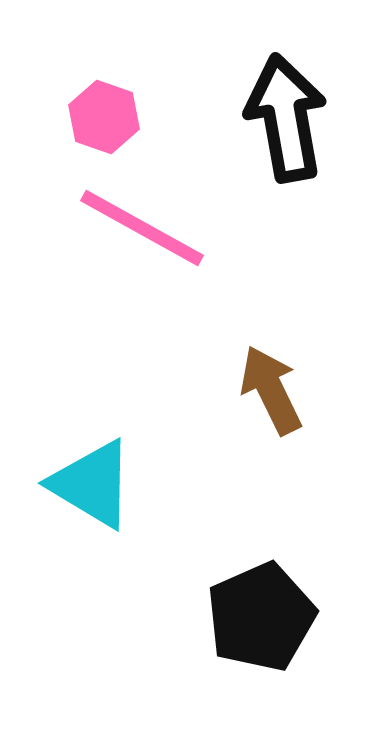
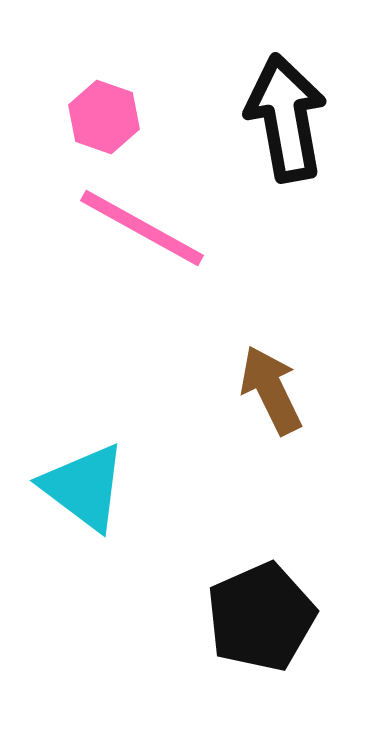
cyan triangle: moved 8 px left, 3 px down; rotated 6 degrees clockwise
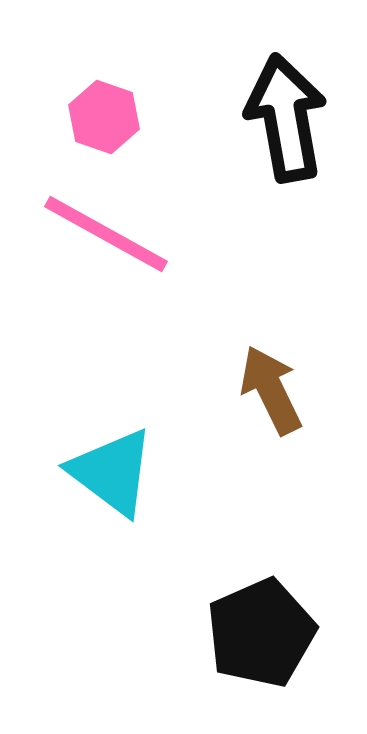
pink line: moved 36 px left, 6 px down
cyan triangle: moved 28 px right, 15 px up
black pentagon: moved 16 px down
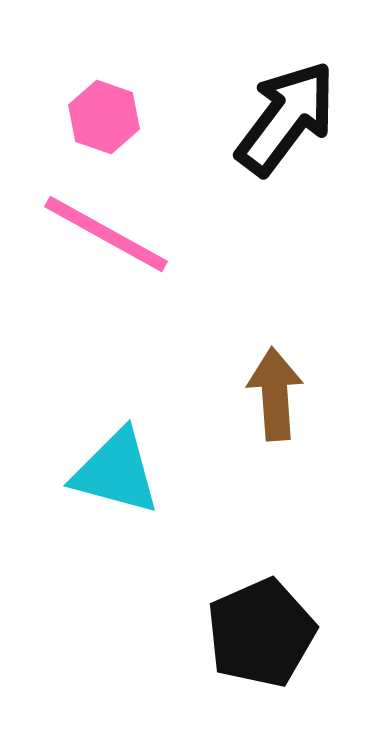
black arrow: rotated 47 degrees clockwise
brown arrow: moved 4 px right, 4 px down; rotated 22 degrees clockwise
cyan triangle: moved 4 px right; rotated 22 degrees counterclockwise
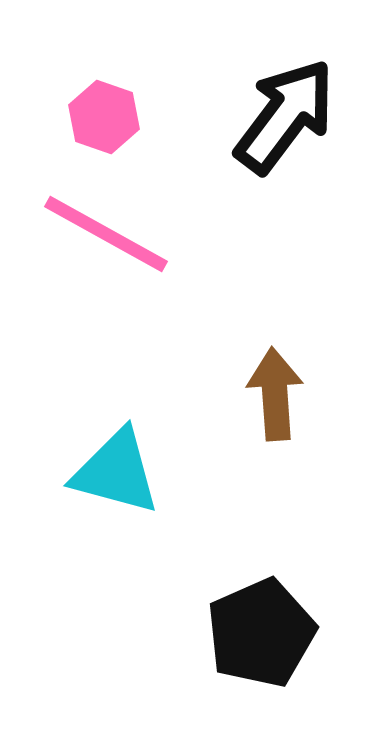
black arrow: moved 1 px left, 2 px up
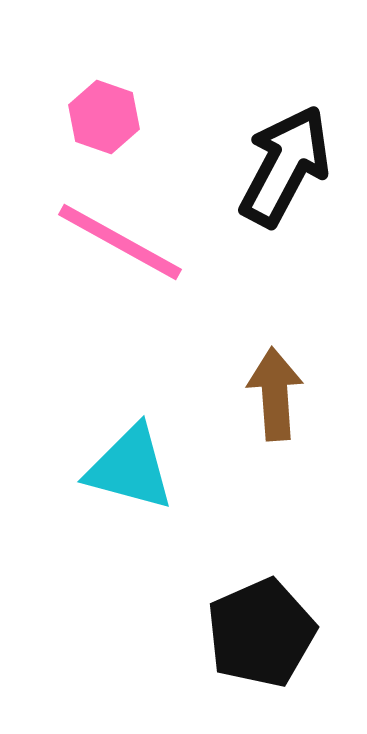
black arrow: moved 50 px down; rotated 9 degrees counterclockwise
pink line: moved 14 px right, 8 px down
cyan triangle: moved 14 px right, 4 px up
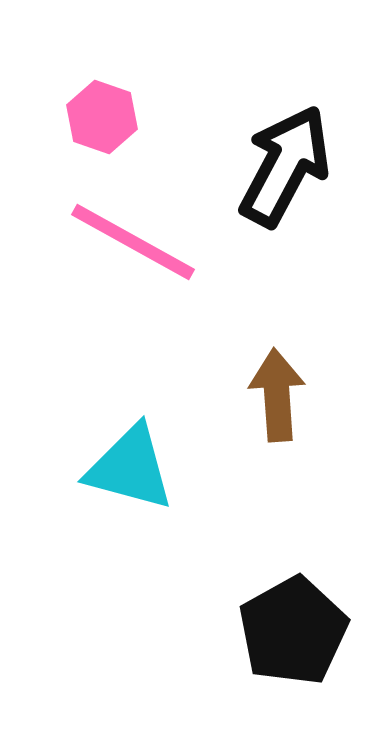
pink hexagon: moved 2 px left
pink line: moved 13 px right
brown arrow: moved 2 px right, 1 px down
black pentagon: moved 32 px right, 2 px up; rotated 5 degrees counterclockwise
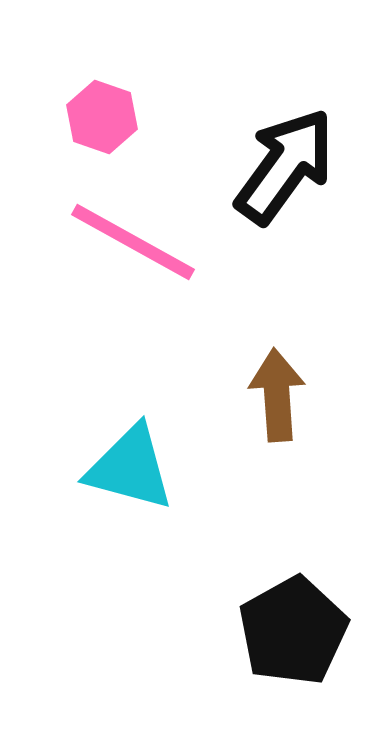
black arrow: rotated 8 degrees clockwise
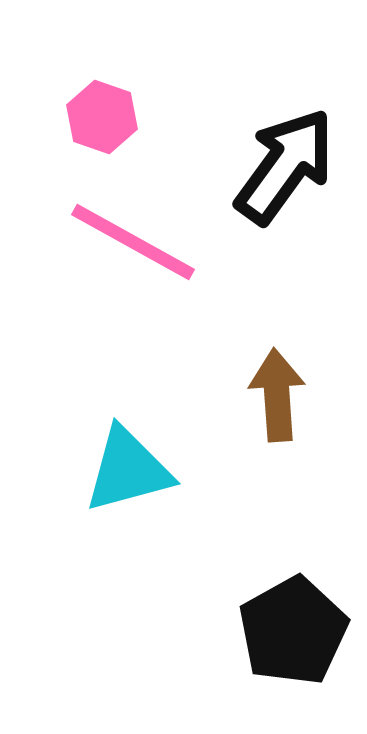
cyan triangle: moved 2 px left, 2 px down; rotated 30 degrees counterclockwise
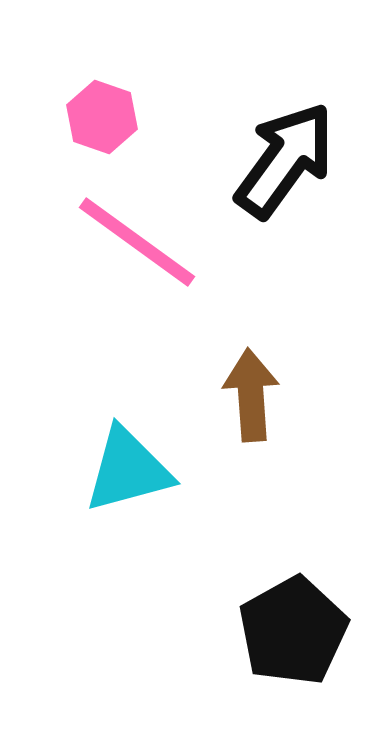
black arrow: moved 6 px up
pink line: moved 4 px right; rotated 7 degrees clockwise
brown arrow: moved 26 px left
